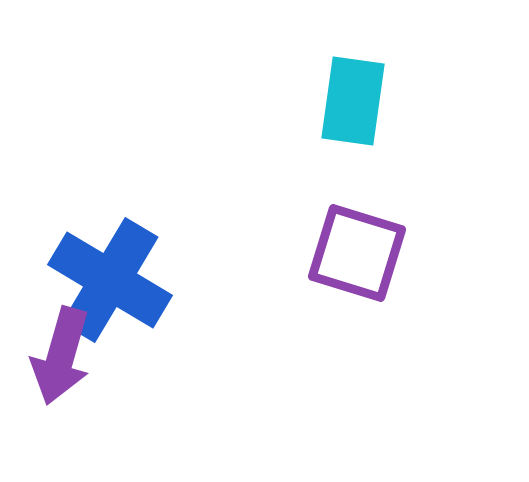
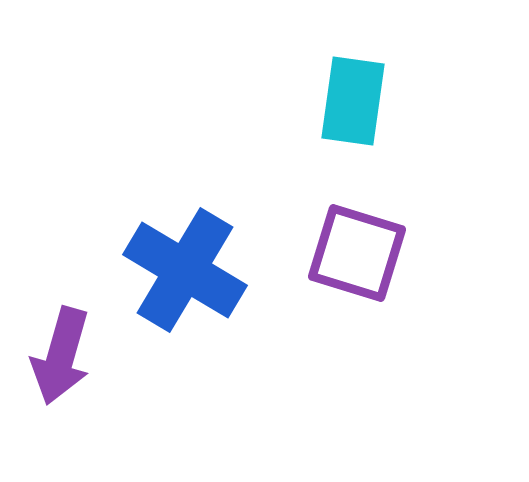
blue cross: moved 75 px right, 10 px up
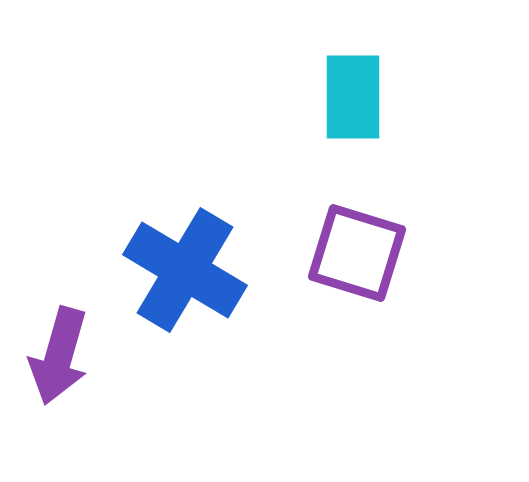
cyan rectangle: moved 4 px up; rotated 8 degrees counterclockwise
purple arrow: moved 2 px left
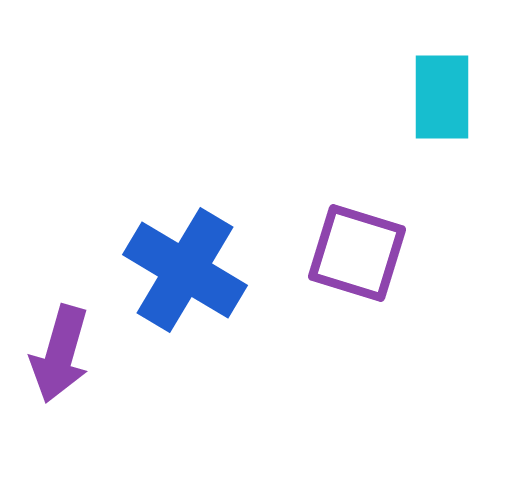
cyan rectangle: moved 89 px right
purple arrow: moved 1 px right, 2 px up
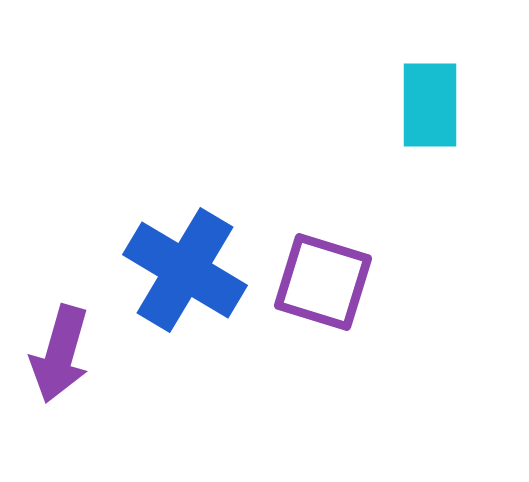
cyan rectangle: moved 12 px left, 8 px down
purple square: moved 34 px left, 29 px down
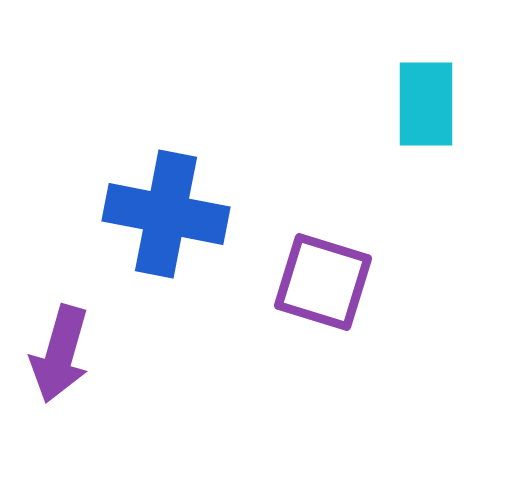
cyan rectangle: moved 4 px left, 1 px up
blue cross: moved 19 px left, 56 px up; rotated 20 degrees counterclockwise
